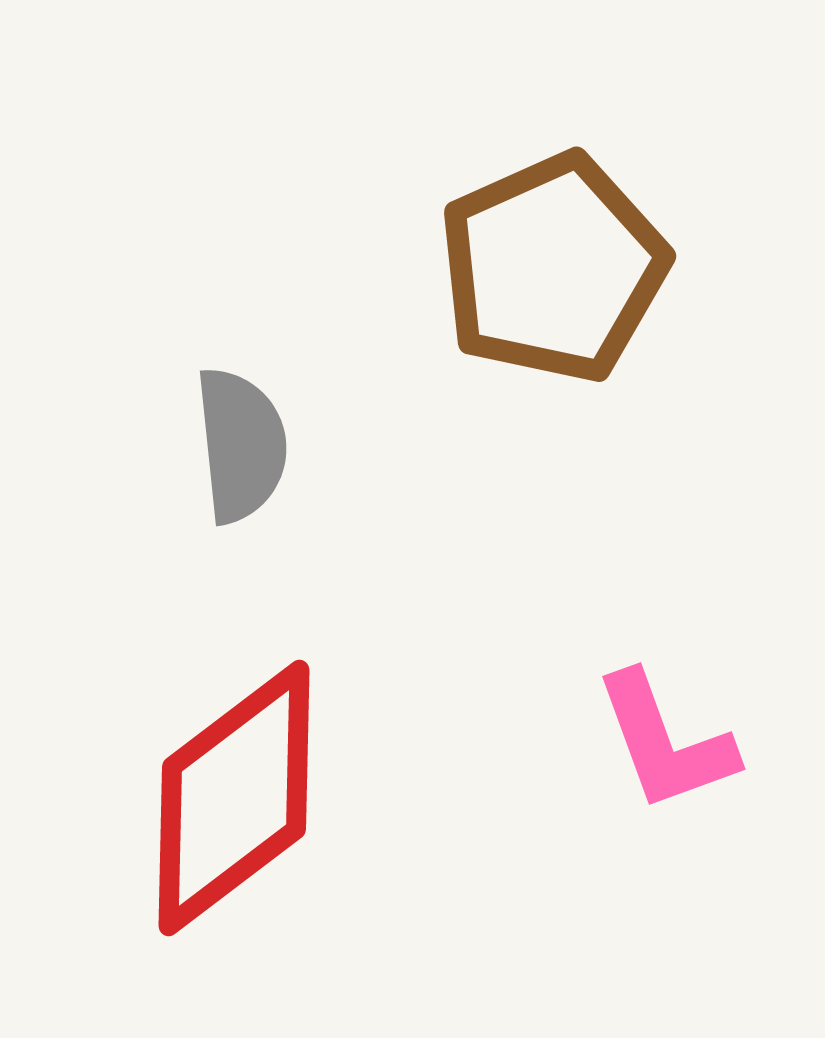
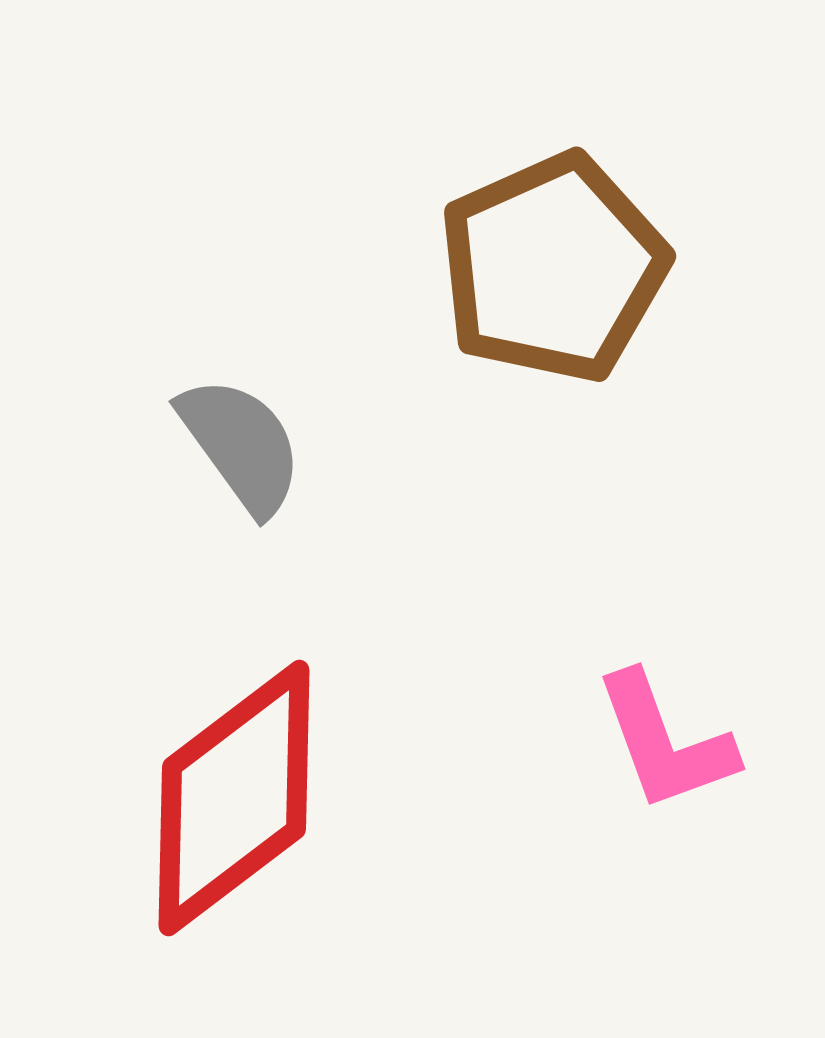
gray semicircle: rotated 30 degrees counterclockwise
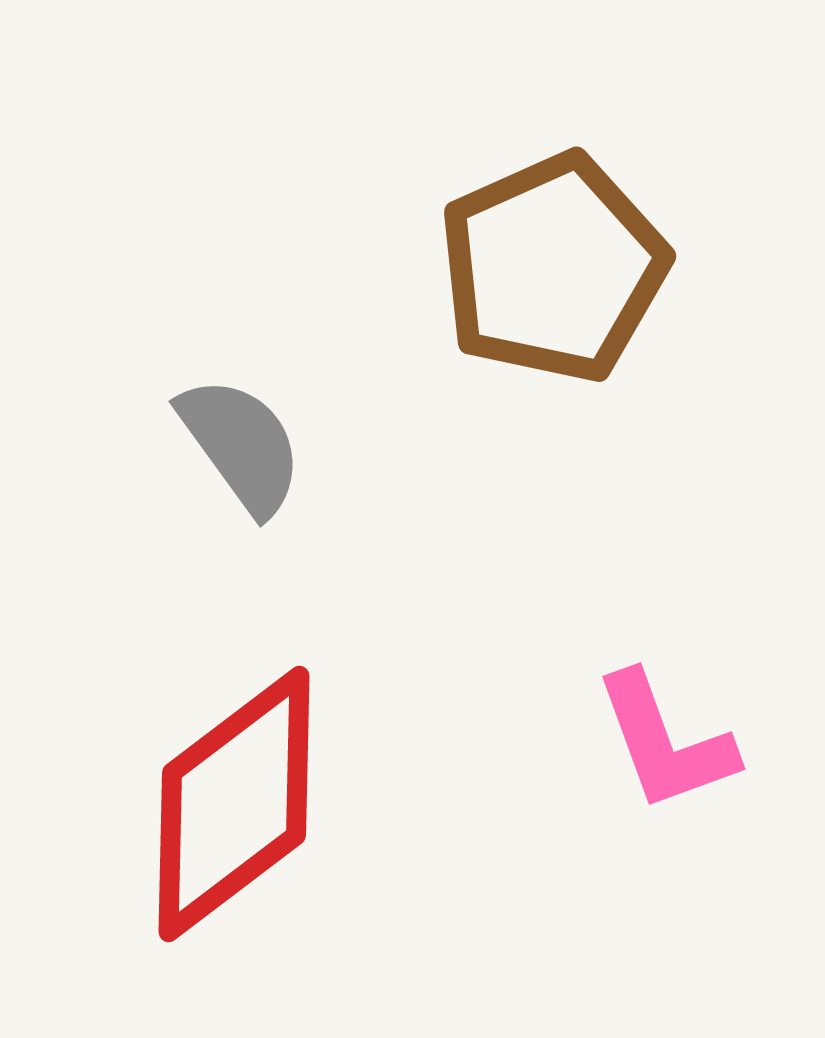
red diamond: moved 6 px down
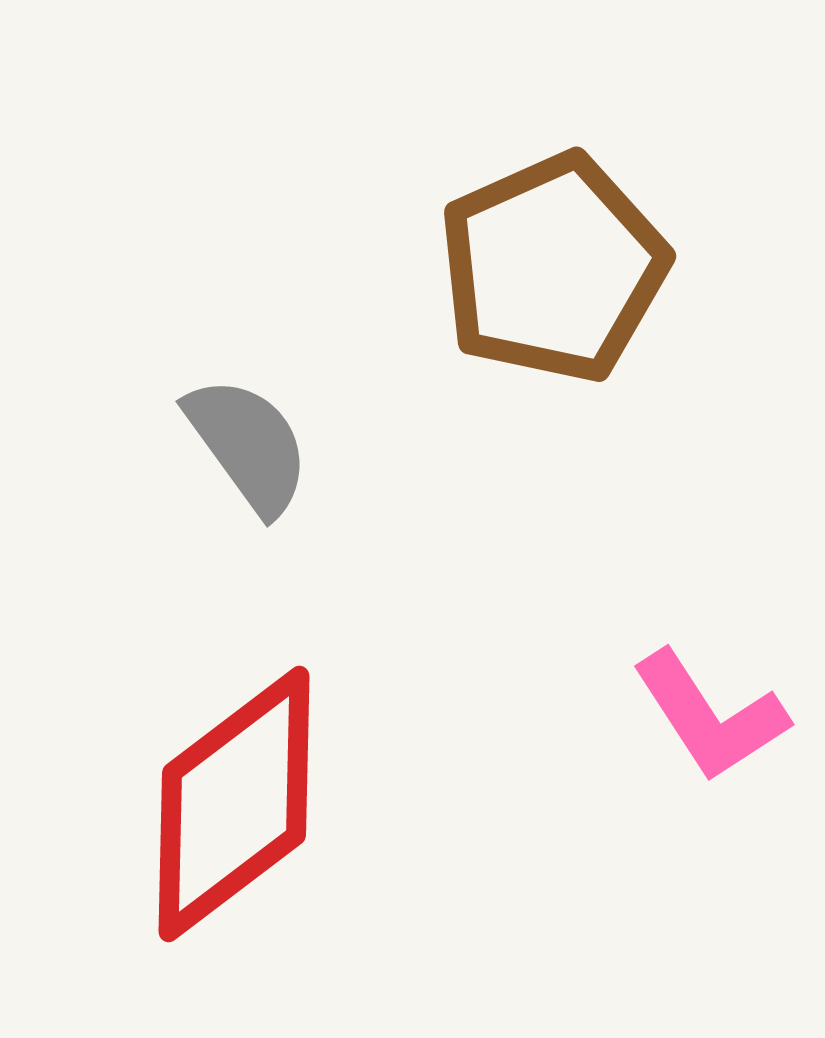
gray semicircle: moved 7 px right
pink L-shape: moved 45 px right, 26 px up; rotated 13 degrees counterclockwise
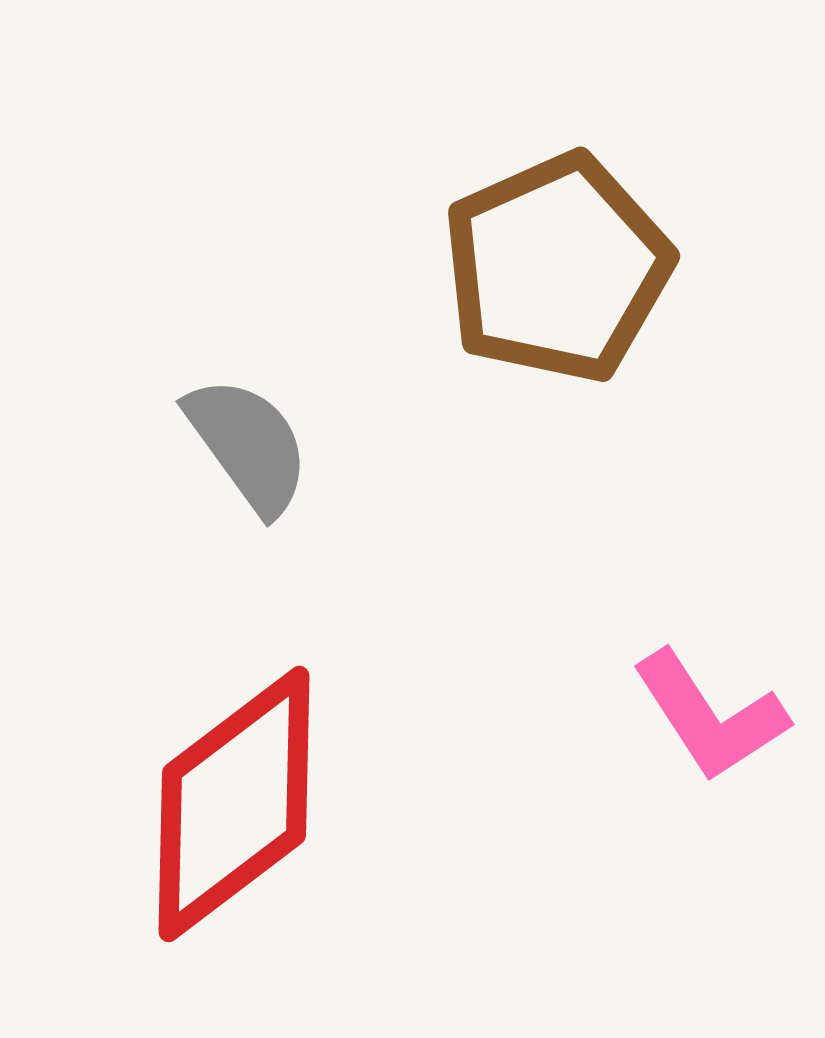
brown pentagon: moved 4 px right
